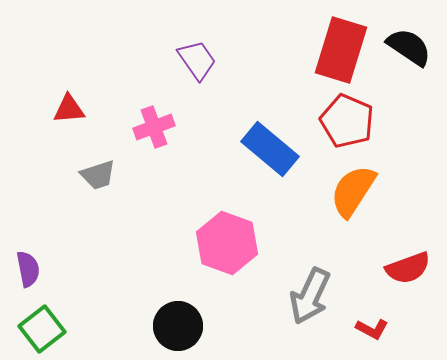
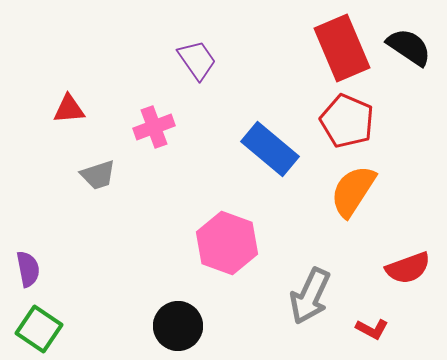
red rectangle: moved 1 px right, 2 px up; rotated 40 degrees counterclockwise
green square: moved 3 px left; rotated 18 degrees counterclockwise
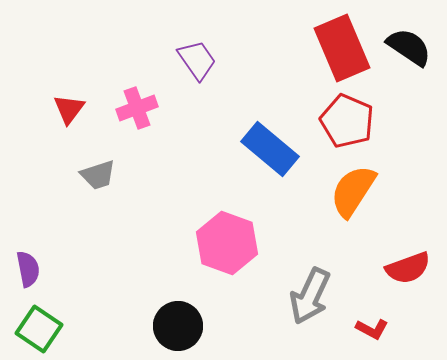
red triangle: rotated 48 degrees counterclockwise
pink cross: moved 17 px left, 19 px up
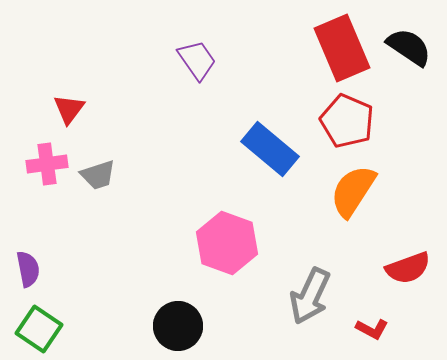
pink cross: moved 90 px left, 56 px down; rotated 12 degrees clockwise
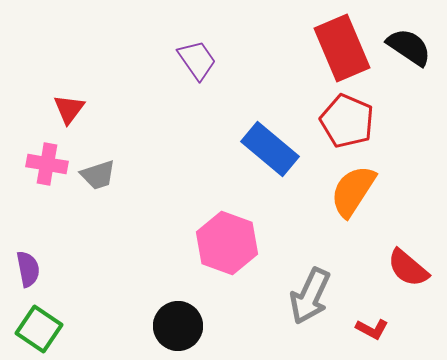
pink cross: rotated 18 degrees clockwise
red semicircle: rotated 60 degrees clockwise
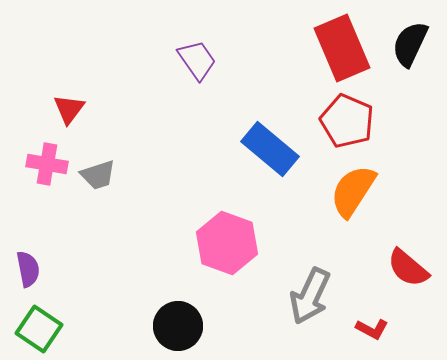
black semicircle: moved 1 px right, 3 px up; rotated 99 degrees counterclockwise
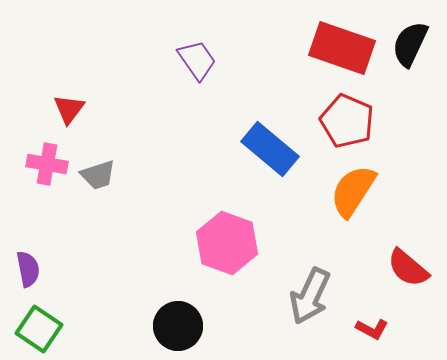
red rectangle: rotated 48 degrees counterclockwise
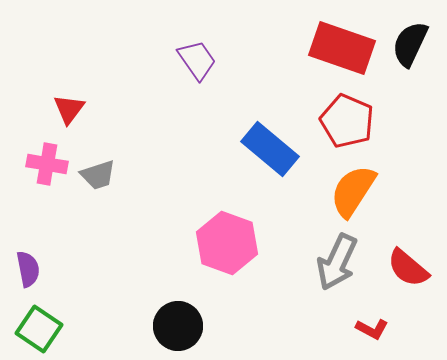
gray arrow: moved 27 px right, 34 px up
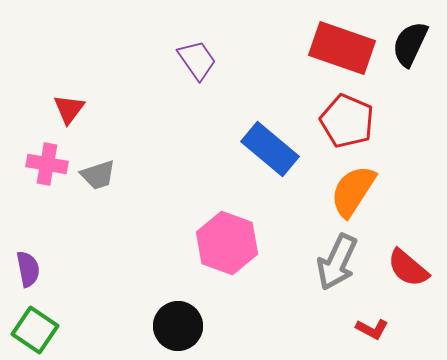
green square: moved 4 px left, 1 px down
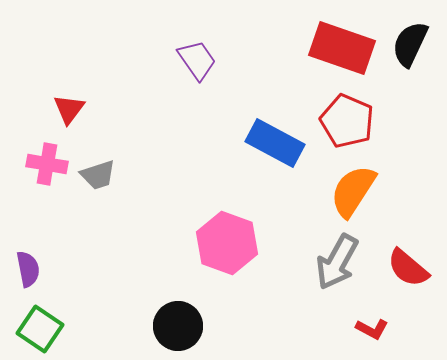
blue rectangle: moved 5 px right, 6 px up; rotated 12 degrees counterclockwise
gray arrow: rotated 4 degrees clockwise
green square: moved 5 px right, 1 px up
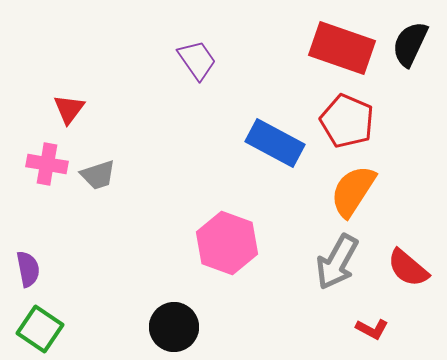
black circle: moved 4 px left, 1 px down
